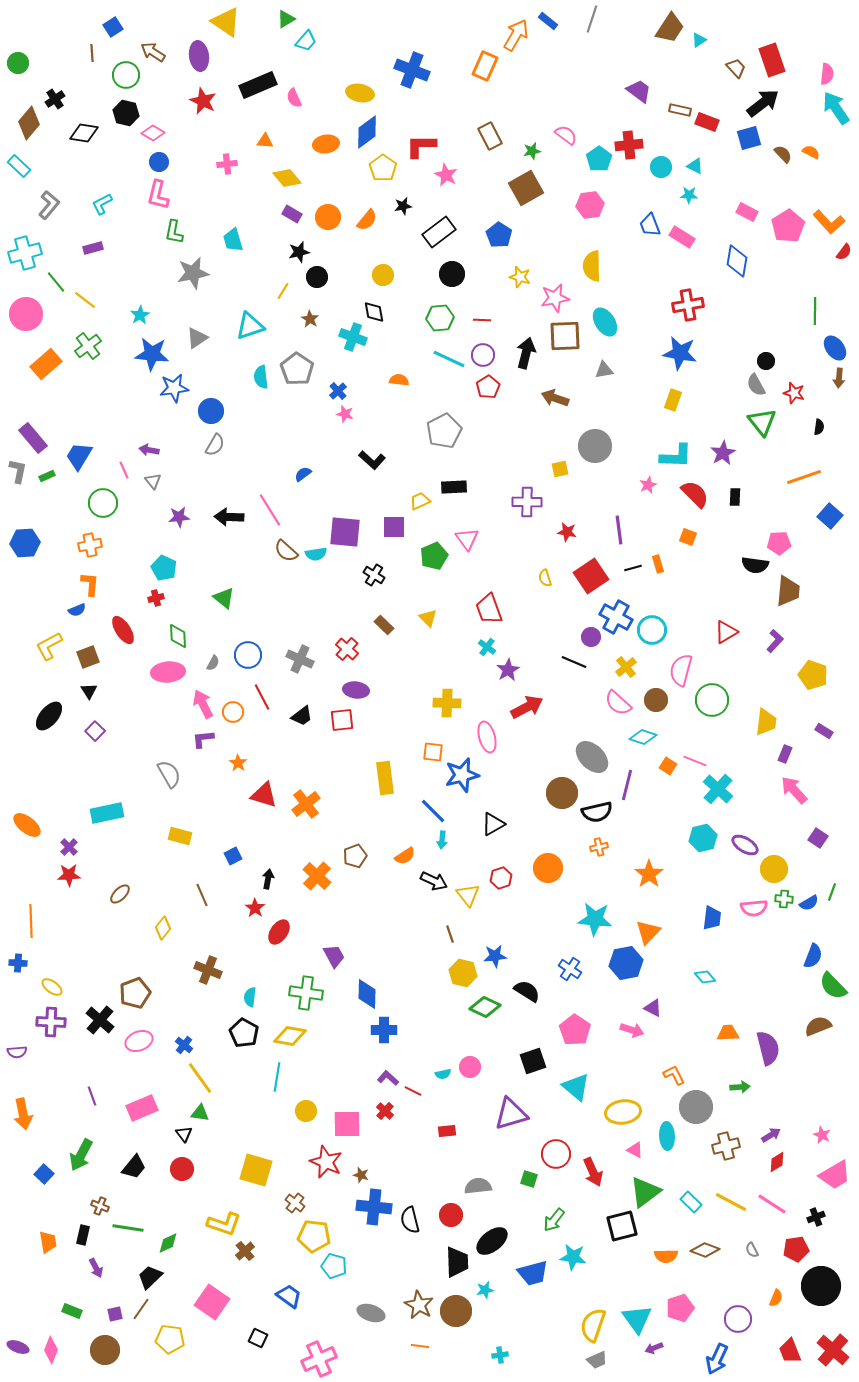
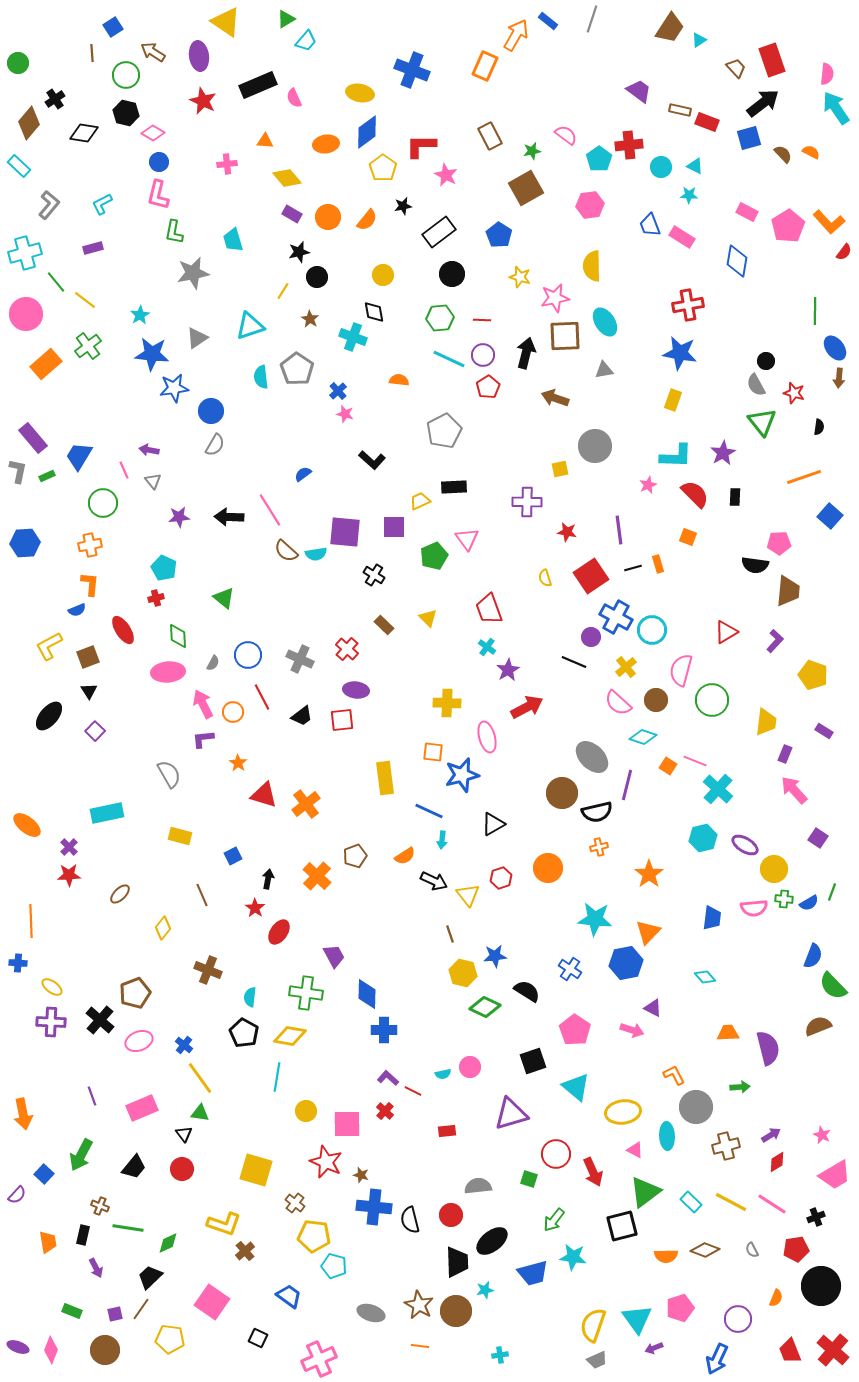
blue line at (433, 811): moved 4 px left; rotated 20 degrees counterclockwise
purple semicircle at (17, 1052): moved 143 px down; rotated 42 degrees counterclockwise
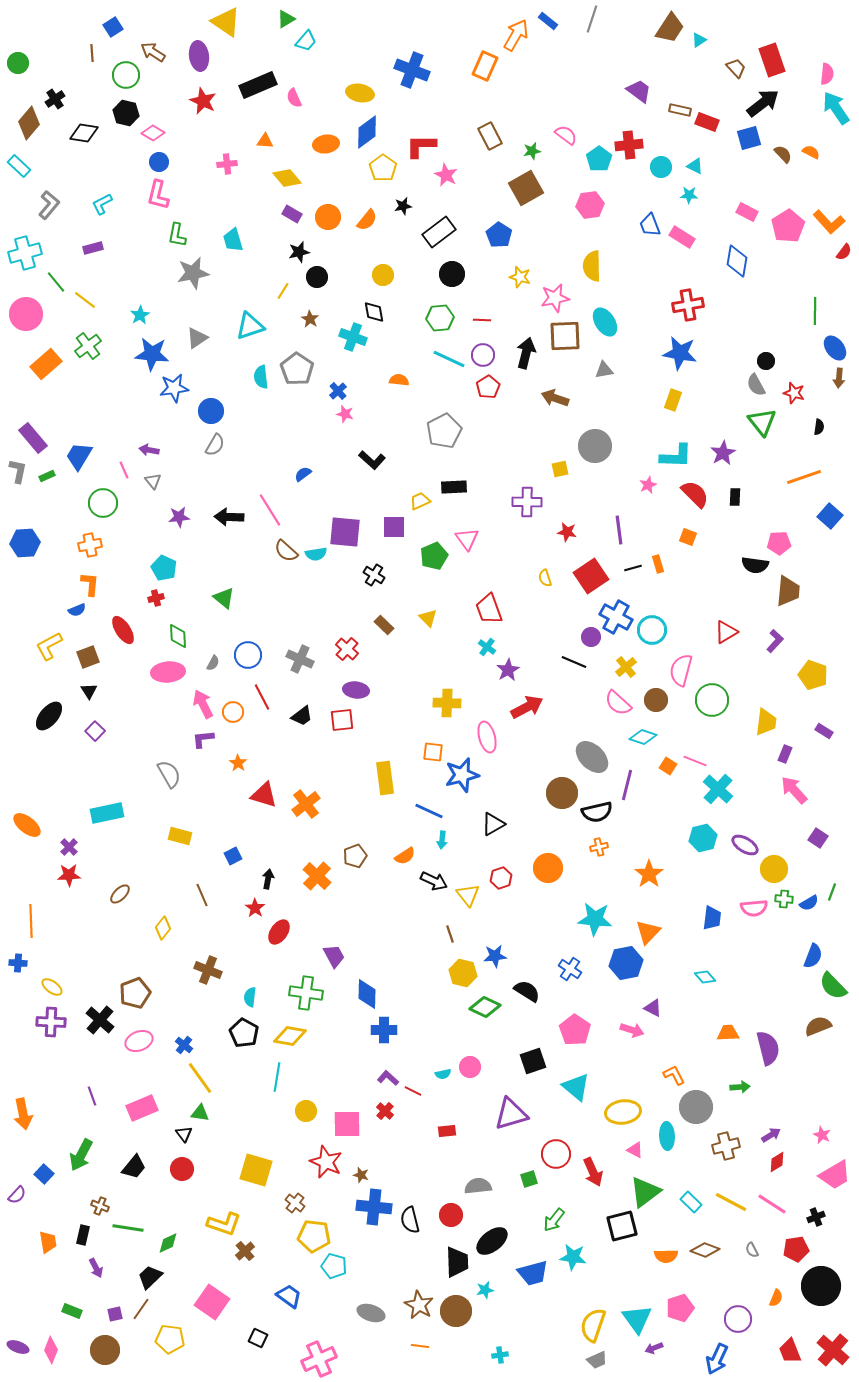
green L-shape at (174, 232): moved 3 px right, 3 px down
green square at (529, 1179): rotated 36 degrees counterclockwise
